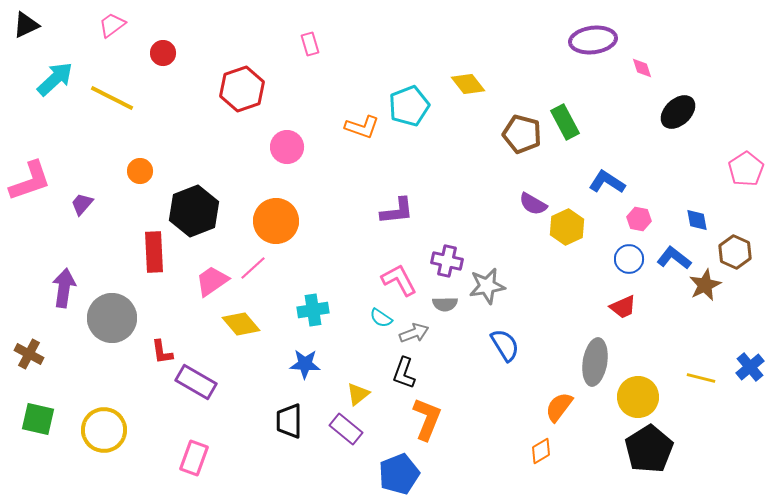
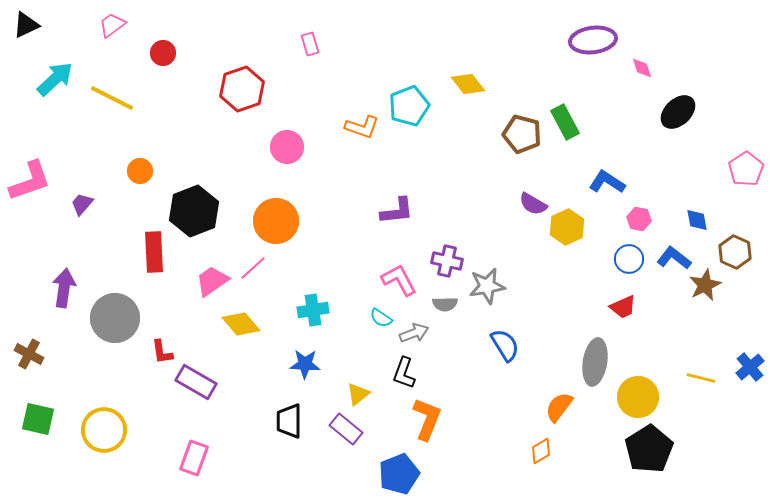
gray circle at (112, 318): moved 3 px right
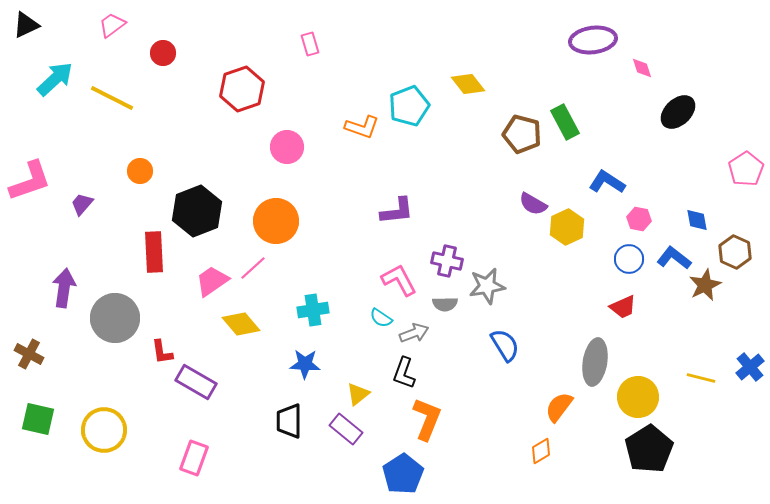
black hexagon at (194, 211): moved 3 px right
blue pentagon at (399, 474): moved 4 px right; rotated 12 degrees counterclockwise
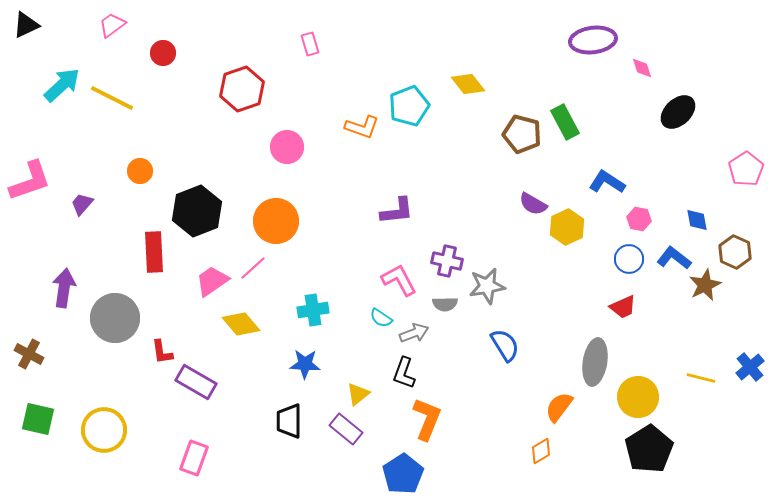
cyan arrow at (55, 79): moved 7 px right, 6 px down
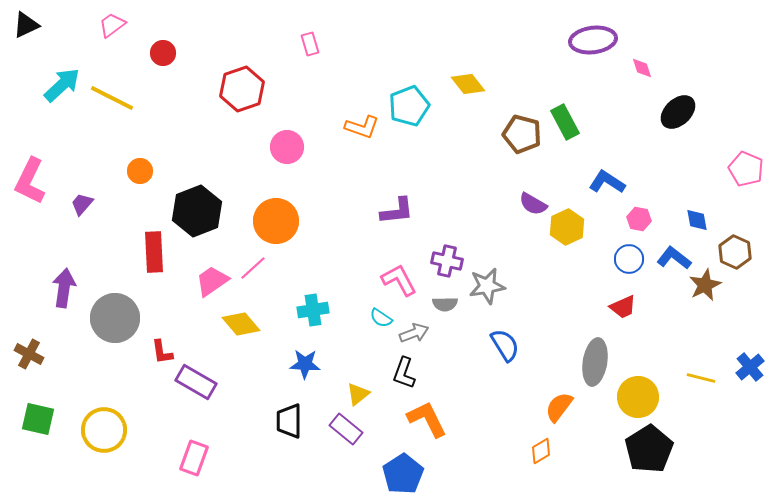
pink pentagon at (746, 169): rotated 16 degrees counterclockwise
pink L-shape at (30, 181): rotated 135 degrees clockwise
orange L-shape at (427, 419): rotated 48 degrees counterclockwise
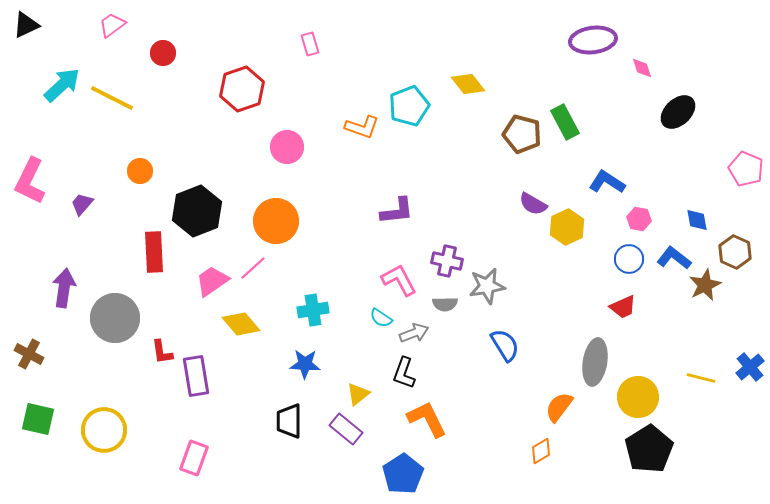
purple rectangle at (196, 382): moved 6 px up; rotated 51 degrees clockwise
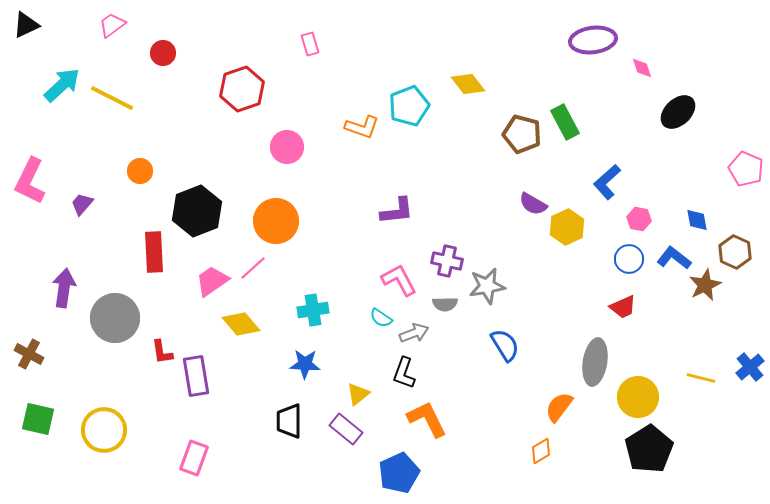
blue L-shape at (607, 182): rotated 75 degrees counterclockwise
blue pentagon at (403, 474): moved 4 px left, 1 px up; rotated 9 degrees clockwise
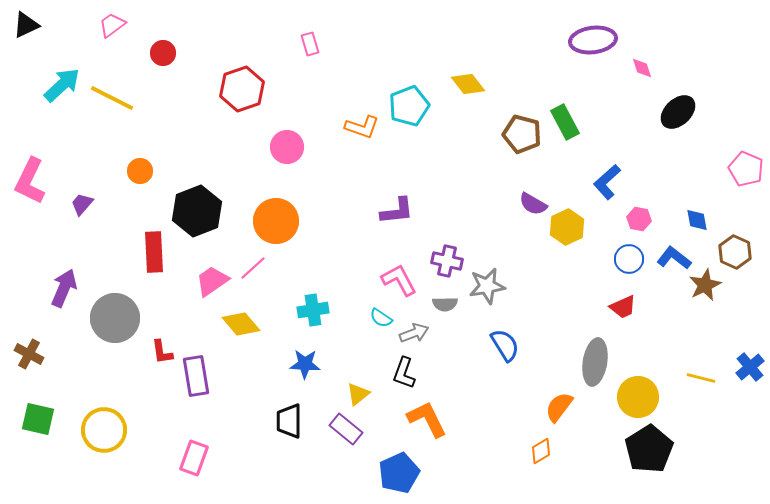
purple arrow at (64, 288): rotated 15 degrees clockwise
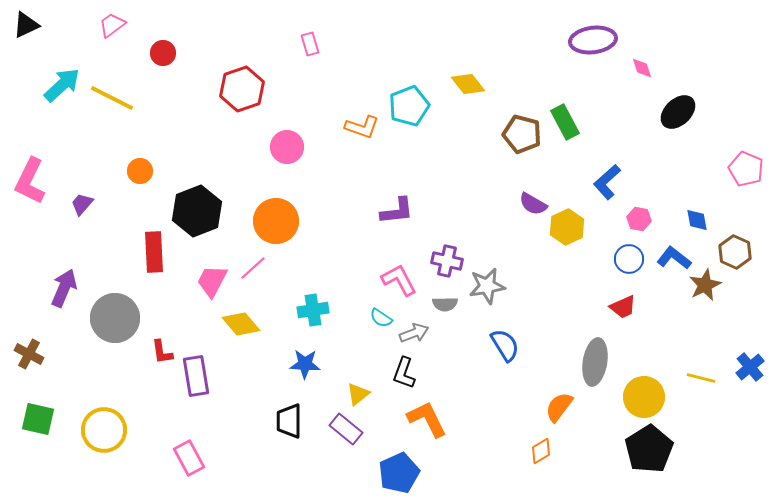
pink trapezoid at (212, 281): rotated 27 degrees counterclockwise
yellow circle at (638, 397): moved 6 px right
pink rectangle at (194, 458): moved 5 px left; rotated 48 degrees counterclockwise
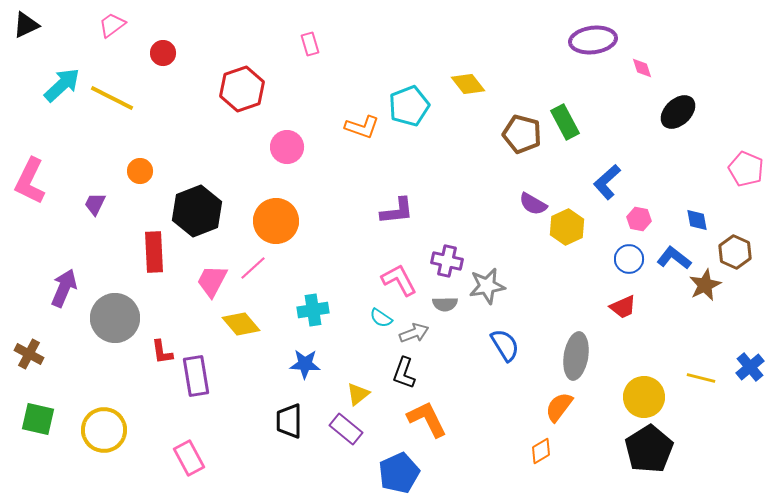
purple trapezoid at (82, 204): moved 13 px right; rotated 15 degrees counterclockwise
gray ellipse at (595, 362): moved 19 px left, 6 px up
